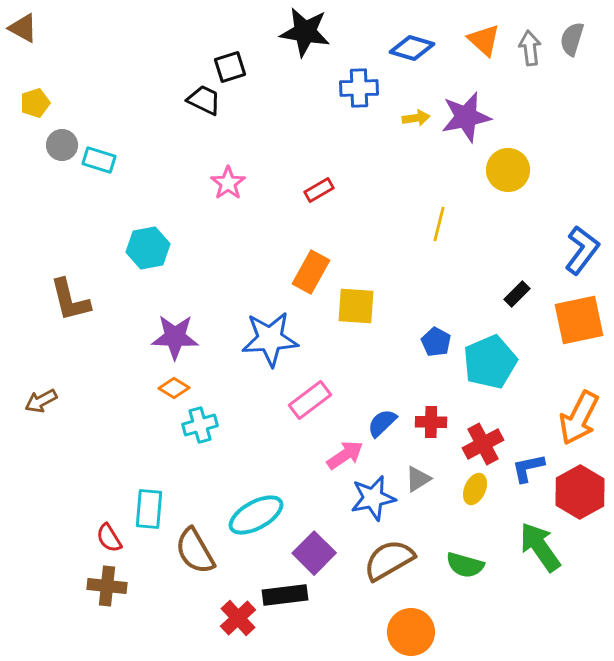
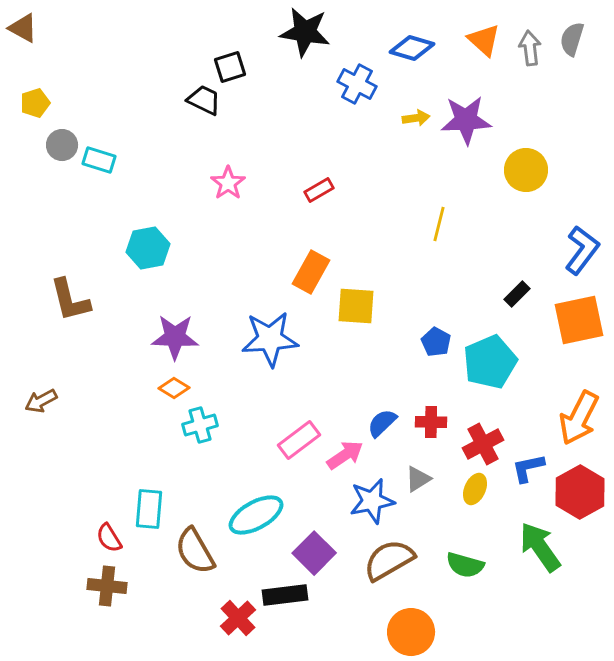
blue cross at (359, 88): moved 2 px left, 4 px up; rotated 30 degrees clockwise
purple star at (466, 117): moved 3 px down; rotated 9 degrees clockwise
yellow circle at (508, 170): moved 18 px right
pink rectangle at (310, 400): moved 11 px left, 40 px down
blue star at (373, 498): moved 1 px left, 3 px down
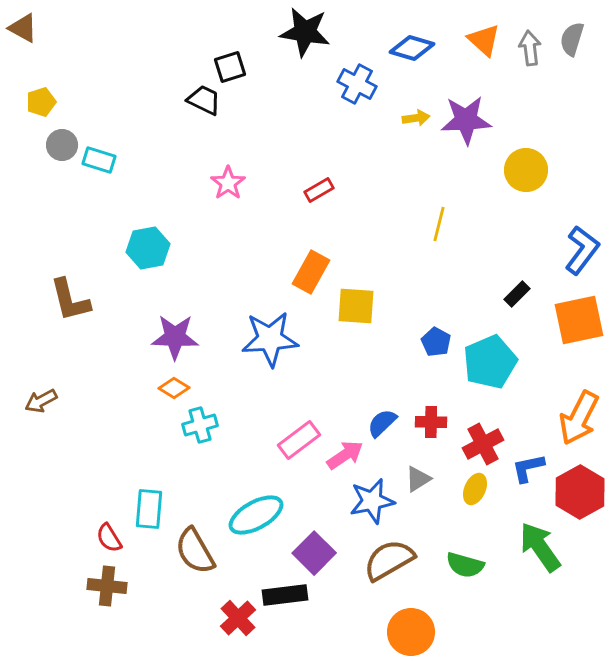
yellow pentagon at (35, 103): moved 6 px right, 1 px up
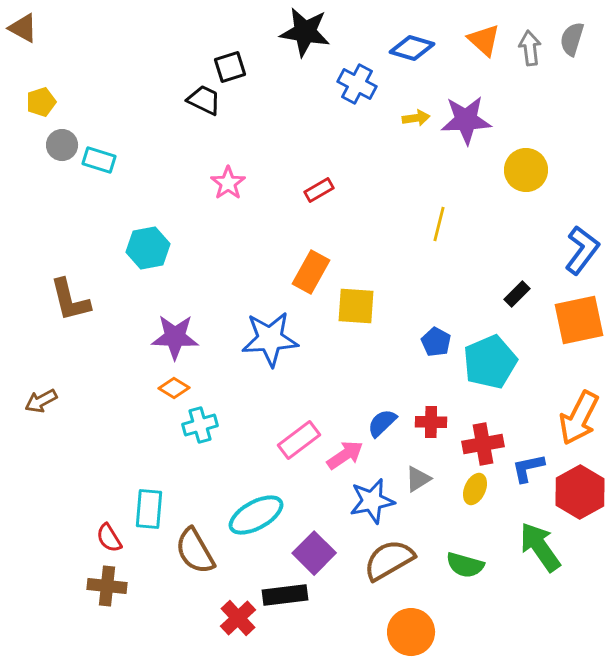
red cross at (483, 444): rotated 18 degrees clockwise
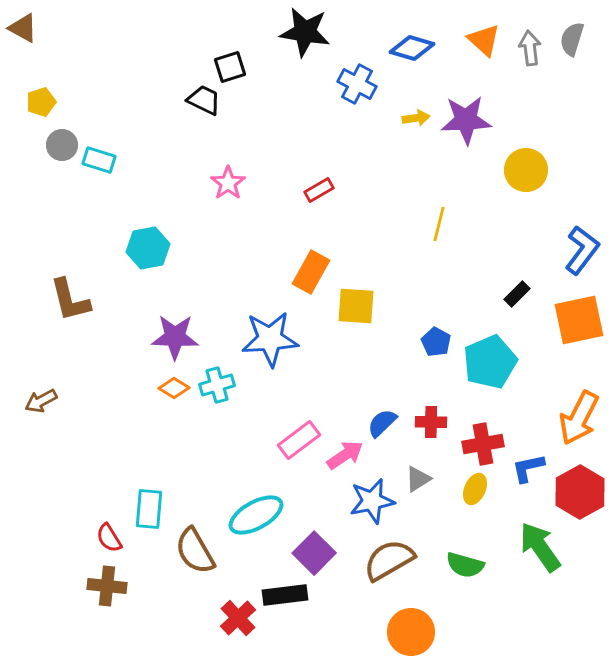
cyan cross at (200, 425): moved 17 px right, 40 px up
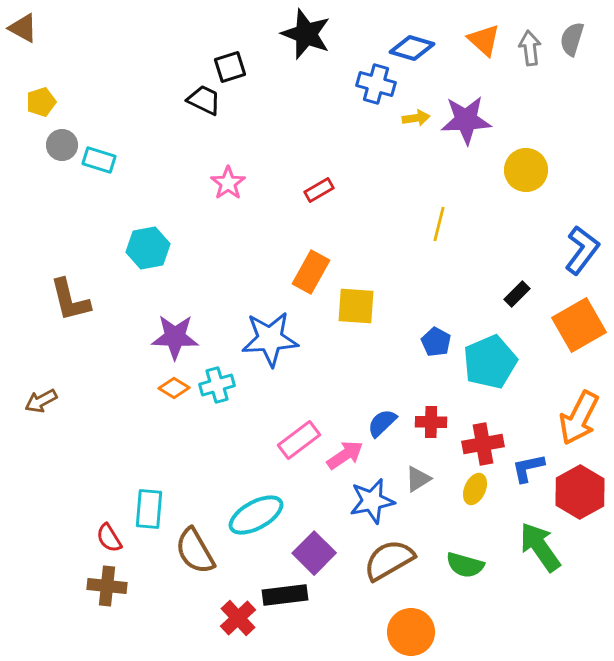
black star at (305, 32): moved 1 px right, 2 px down; rotated 12 degrees clockwise
blue cross at (357, 84): moved 19 px right; rotated 12 degrees counterclockwise
orange square at (579, 320): moved 5 px down; rotated 18 degrees counterclockwise
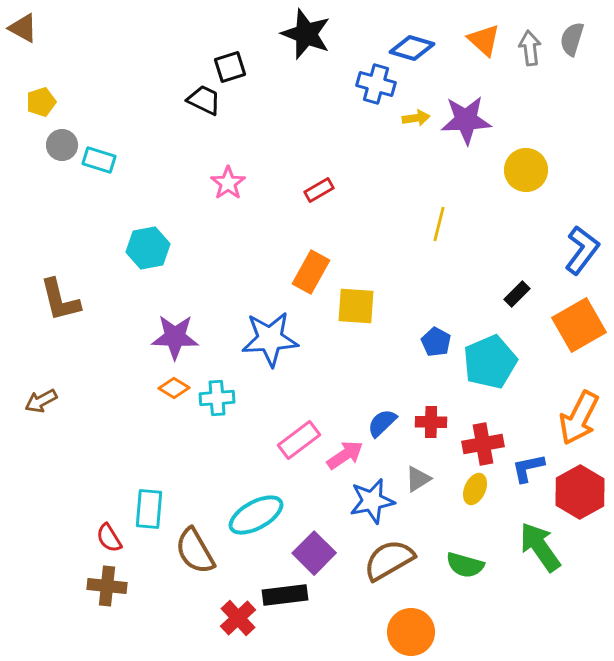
brown L-shape at (70, 300): moved 10 px left
cyan cross at (217, 385): moved 13 px down; rotated 12 degrees clockwise
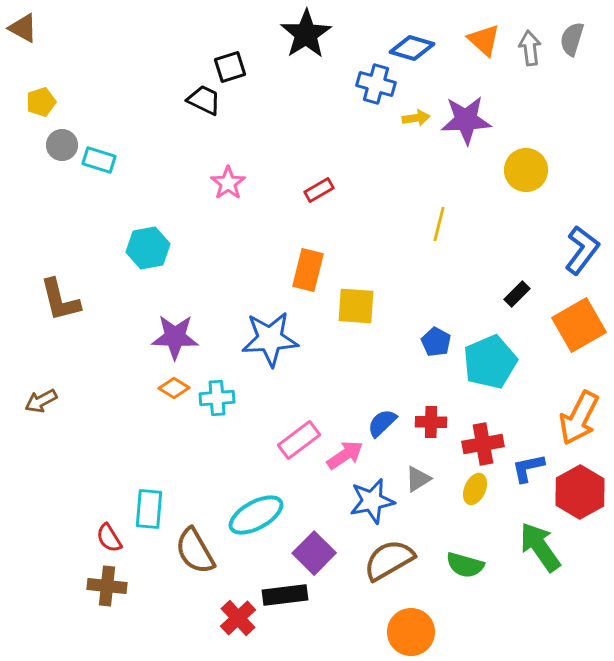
black star at (306, 34): rotated 18 degrees clockwise
orange rectangle at (311, 272): moved 3 px left, 2 px up; rotated 15 degrees counterclockwise
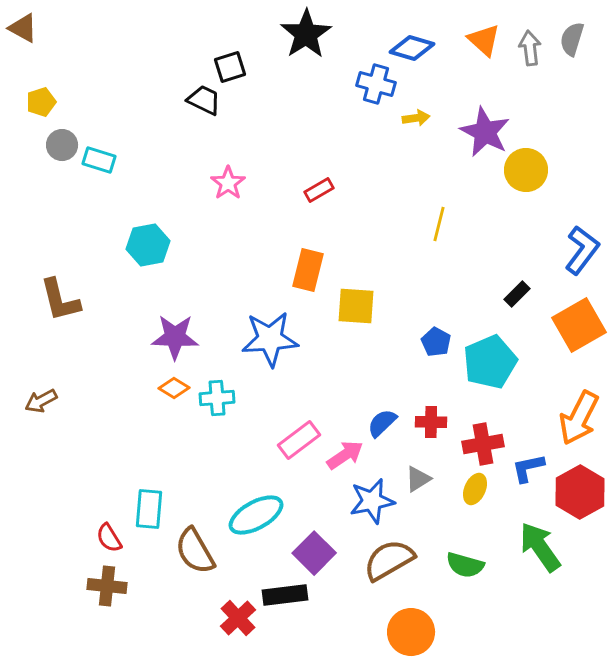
purple star at (466, 120): moved 19 px right, 12 px down; rotated 30 degrees clockwise
cyan hexagon at (148, 248): moved 3 px up
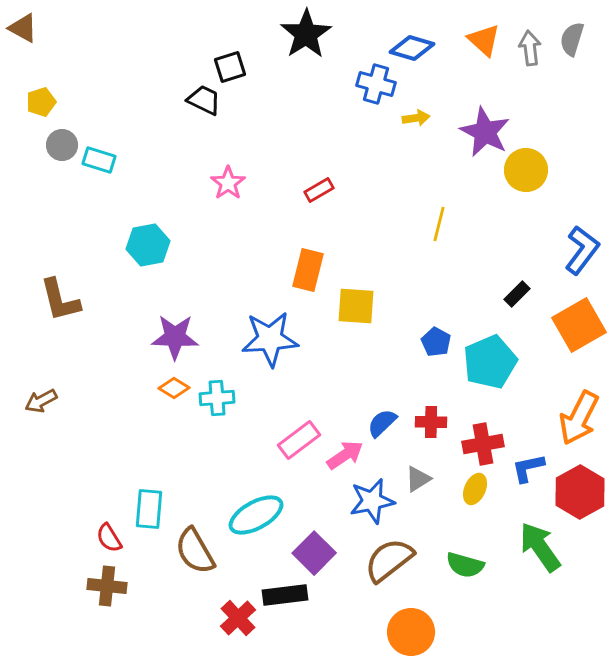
brown semicircle at (389, 560): rotated 8 degrees counterclockwise
